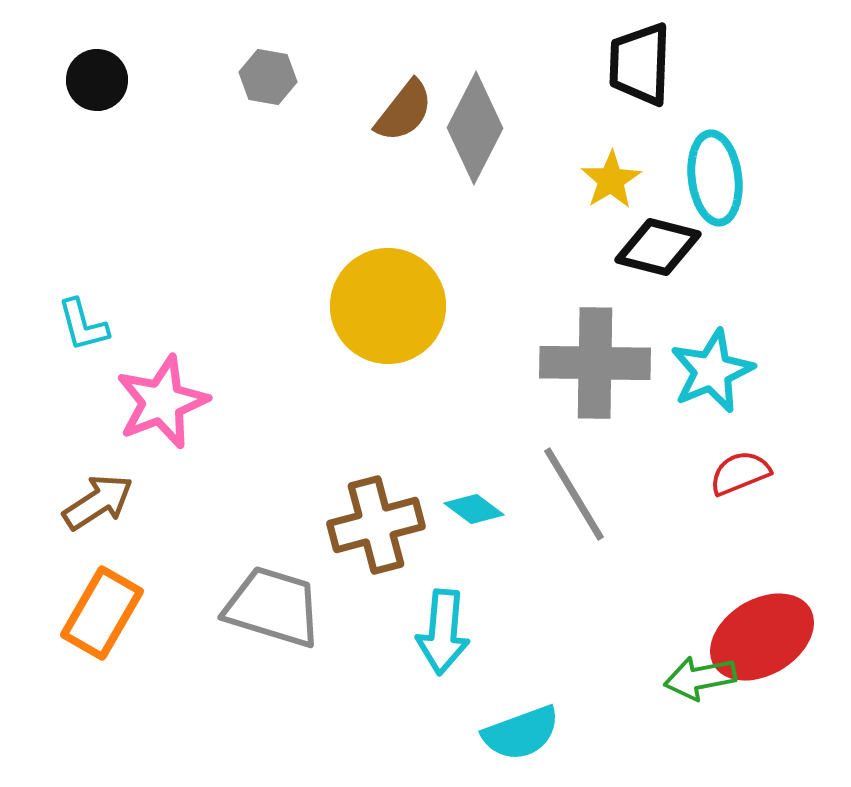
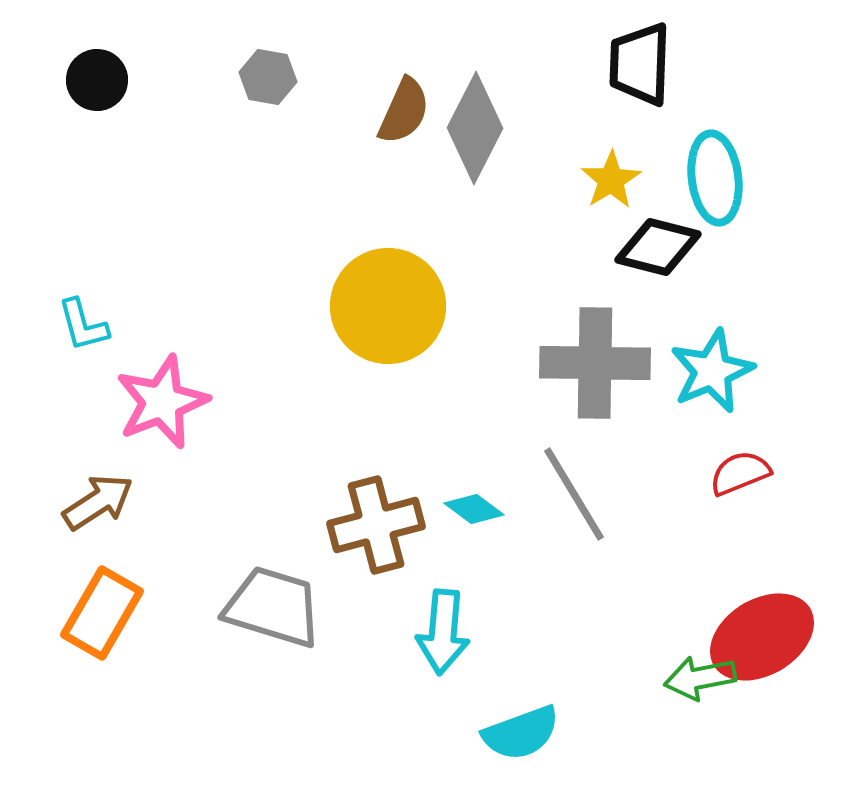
brown semicircle: rotated 14 degrees counterclockwise
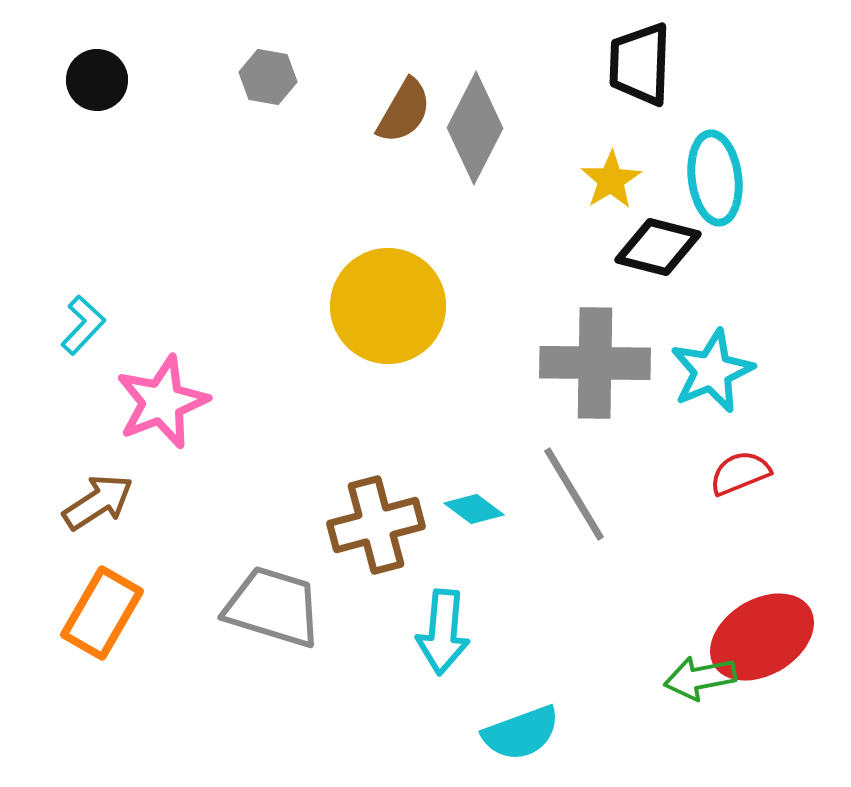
brown semicircle: rotated 6 degrees clockwise
cyan L-shape: rotated 122 degrees counterclockwise
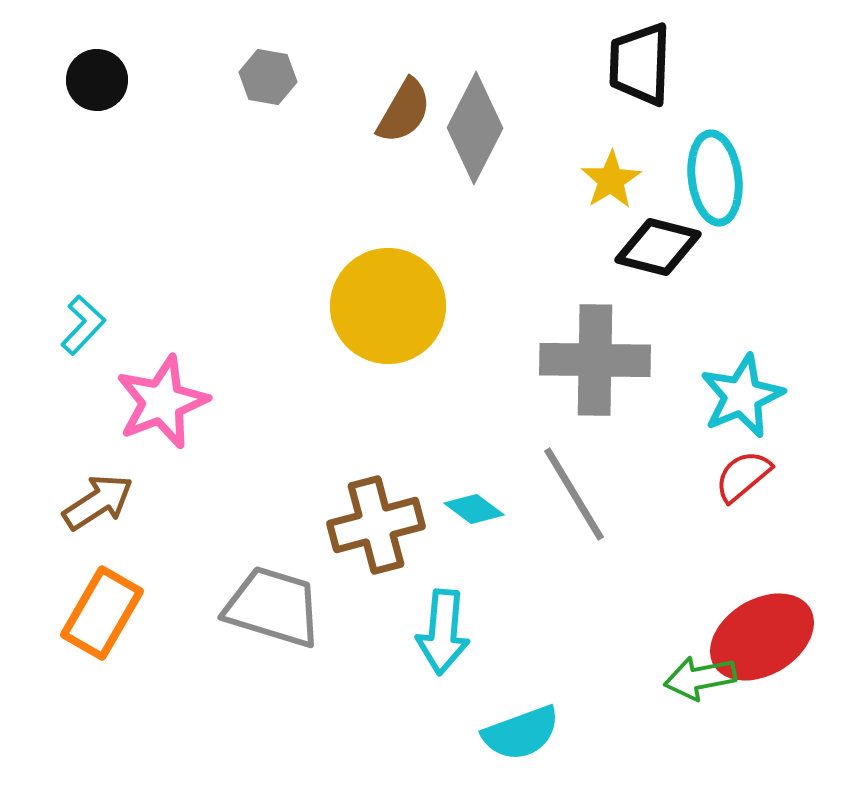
gray cross: moved 3 px up
cyan star: moved 30 px right, 25 px down
red semicircle: moved 3 px right, 3 px down; rotated 18 degrees counterclockwise
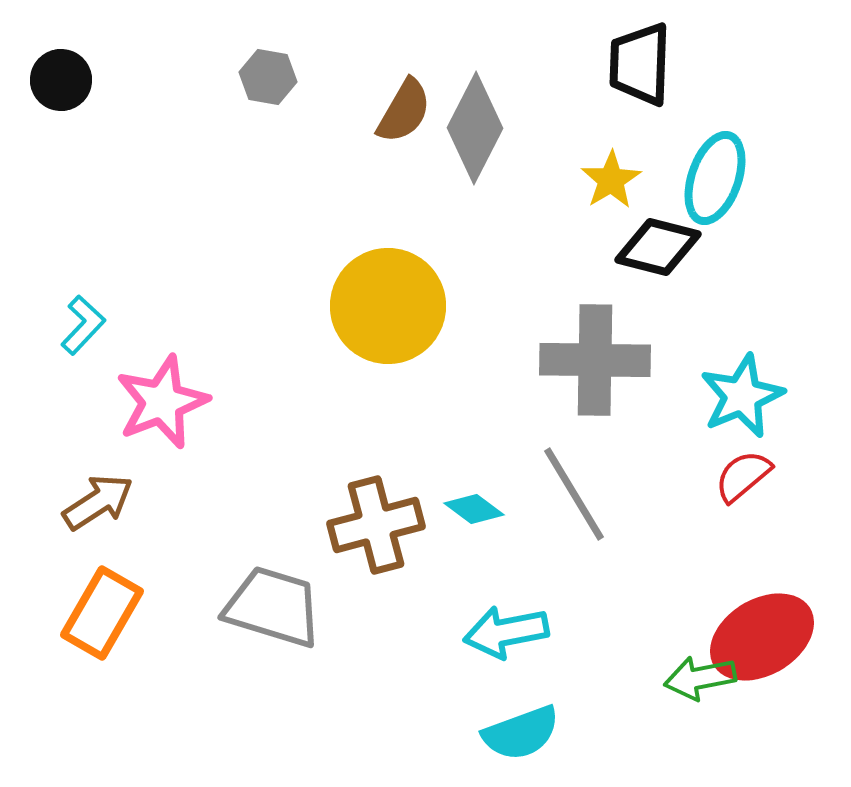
black circle: moved 36 px left
cyan ellipse: rotated 26 degrees clockwise
cyan arrow: moved 63 px right; rotated 74 degrees clockwise
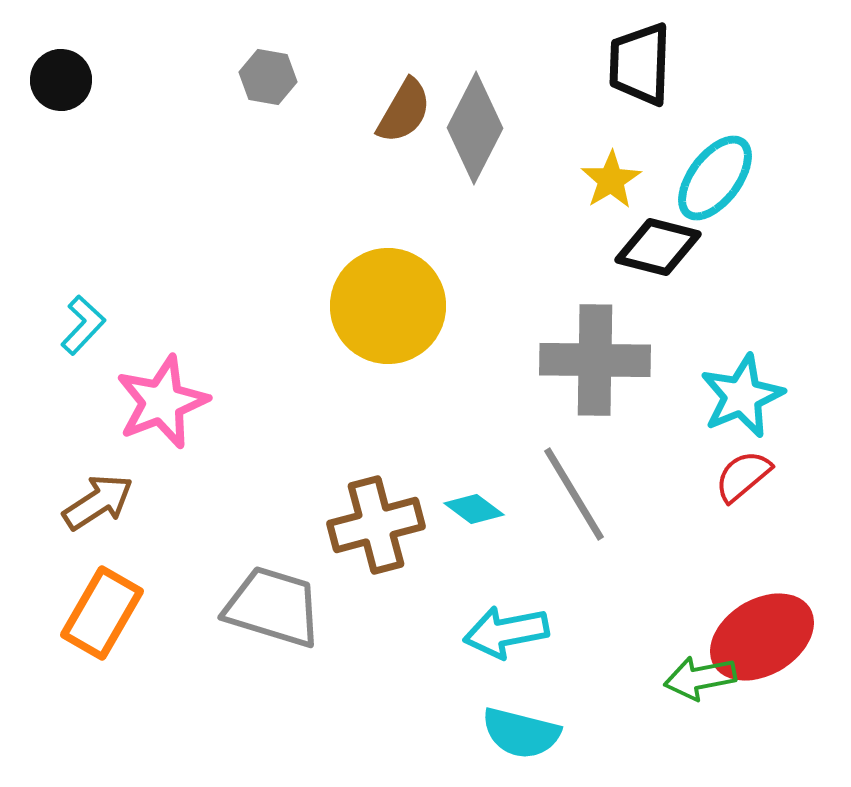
cyan ellipse: rotated 18 degrees clockwise
cyan semicircle: rotated 34 degrees clockwise
